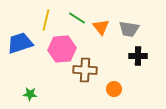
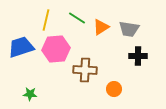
orange triangle: rotated 36 degrees clockwise
blue trapezoid: moved 1 px right, 4 px down
pink hexagon: moved 6 px left
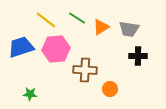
yellow line: rotated 65 degrees counterclockwise
orange circle: moved 4 px left
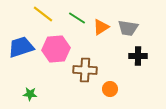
yellow line: moved 3 px left, 6 px up
gray trapezoid: moved 1 px left, 1 px up
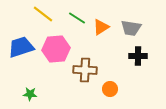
gray trapezoid: moved 3 px right
